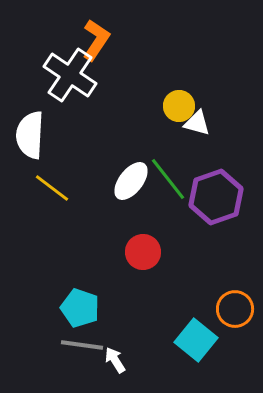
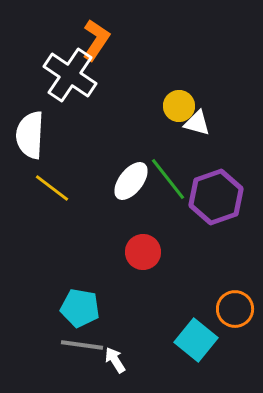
cyan pentagon: rotated 9 degrees counterclockwise
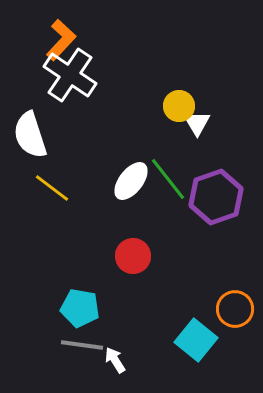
orange L-shape: moved 35 px left; rotated 9 degrees clockwise
white triangle: rotated 44 degrees clockwise
white semicircle: rotated 21 degrees counterclockwise
red circle: moved 10 px left, 4 px down
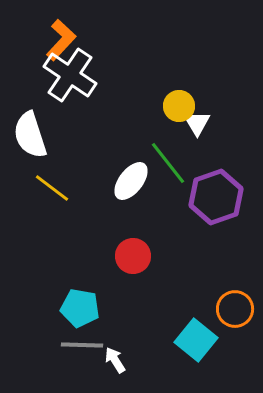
green line: moved 16 px up
gray line: rotated 6 degrees counterclockwise
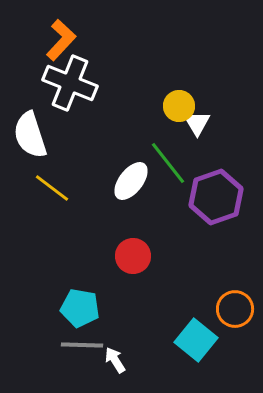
white cross: moved 8 px down; rotated 12 degrees counterclockwise
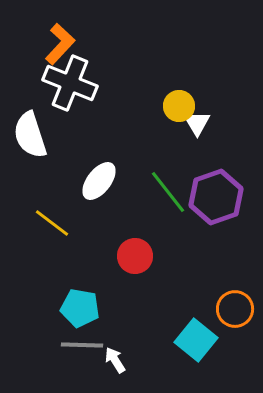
orange L-shape: moved 1 px left, 4 px down
green line: moved 29 px down
white ellipse: moved 32 px left
yellow line: moved 35 px down
red circle: moved 2 px right
